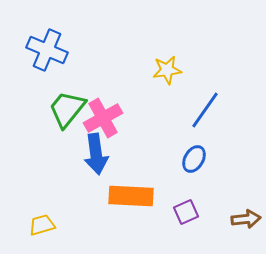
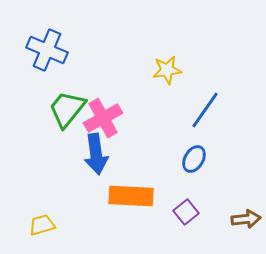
purple square: rotated 15 degrees counterclockwise
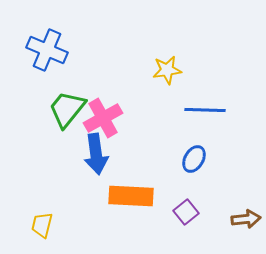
blue line: rotated 57 degrees clockwise
yellow trapezoid: rotated 60 degrees counterclockwise
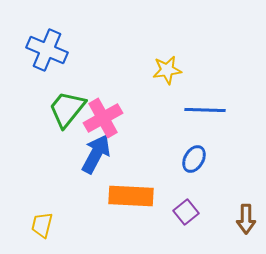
blue arrow: rotated 144 degrees counterclockwise
brown arrow: rotated 96 degrees clockwise
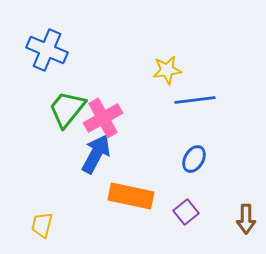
blue line: moved 10 px left, 10 px up; rotated 9 degrees counterclockwise
orange rectangle: rotated 9 degrees clockwise
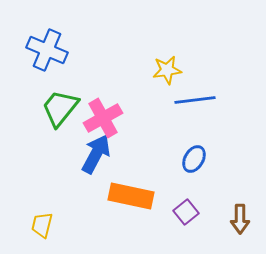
green trapezoid: moved 7 px left, 1 px up
brown arrow: moved 6 px left
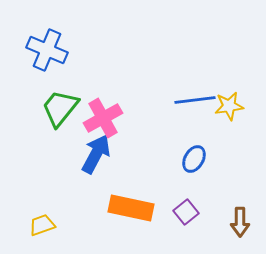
yellow star: moved 62 px right, 36 px down
orange rectangle: moved 12 px down
brown arrow: moved 3 px down
yellow trapezoid: rotated 56 degrees clockwise
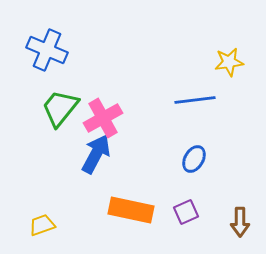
yellow star: moved 44 px up
orange rectangle: moved 2 px down
purple square: rotated 15 degrees clockwise
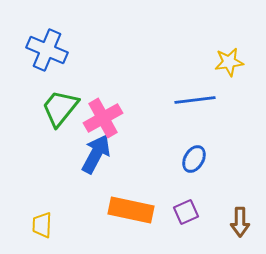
yellow trapezoid: rotated 68 degrees counterclockwise
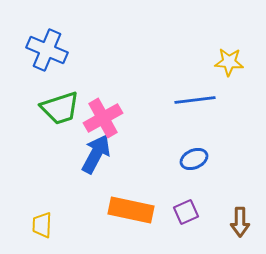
yellow star: rotated 12 degrees clockwise
green trapezoid: rotated 147 degrees counterclockwise
blue ellipse: rotated 36 degrees clockwise
